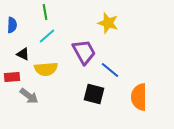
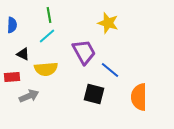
green line: moved 4 px right, 3 px down
gray arrow: rotated 60 degrees counterclockwise
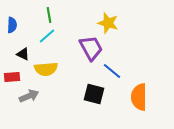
purple trapezoid: moved 7 px right, 4 px up
blue line: moved 2 px right, 1 px down
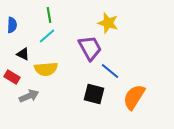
purple trapezoid: moved 1 px left
blue line: moved 2 px left
red rectangle: rotated 35 degrees clockwise
orange semicircle: moved 5 px left; rotated 32 degrees clockwise
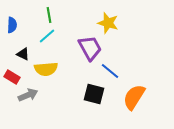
gray arrow: moved 1 px left, 1 px up
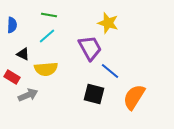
green line: rotated 70 degrees counterclockwise
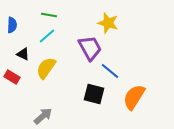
yellow semicircle: moved 1 px up; rotated 130 degrees clockwise
gray arrow: moved 15 px right, 21 px down; rotated 18 degrees counterclockwise
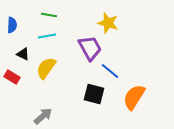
cyan line: rotated 30 degrees clockwise
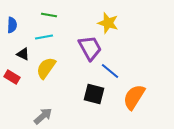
cyan line: moved 3 px left, 1 px down
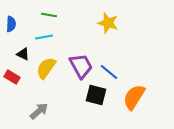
blue semicircle: moved 1 px left, 1 px up
purple trapezoid: moved 9 px left, 18 px down
blue line: moved 1 px left, 1 px down
black square: moved 2 px right, 1 px down
gray arrow: moved 4 px left, 5 px up
